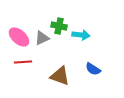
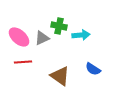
cyan arrow: rotated 12 degrees counterclockwise
brown triangle: rotated 15 degrees clockwise
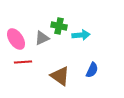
pink ellipse: moved 3 px left, 2 px down; rotated 15 degrees clockwise
blue semicircle: moved 1 px left, 1 px down; rotated 98 degrees counterclockwise
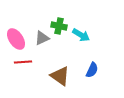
cyan arrow: rotated 36 degrees clockwise
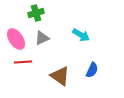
green cross: moved 23 px left, 13 px up; rotated 28 degrees counterclockwise
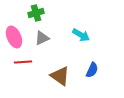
pink ellipse: moved 2 px left, 2 px up; rotated 10 degrees clockwise
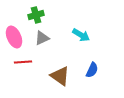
green cross: moved 2 px down
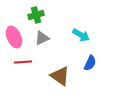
blue semicircle: moved 2 px left, 7 px up
